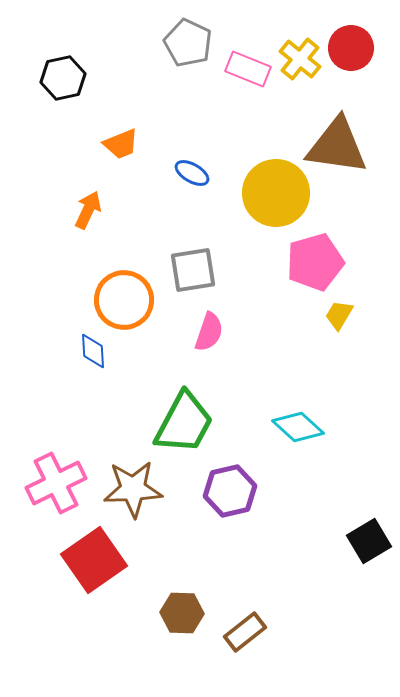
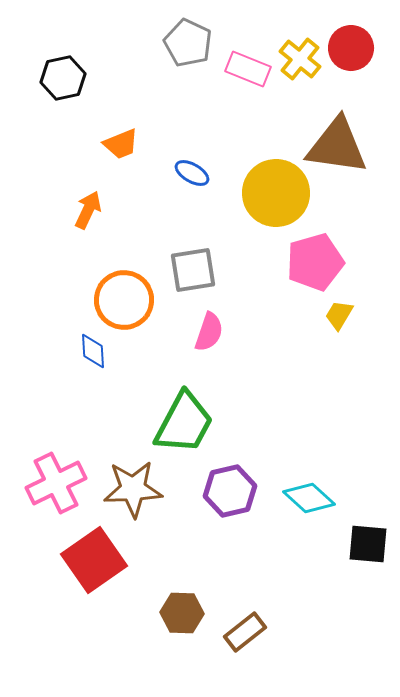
cyan diamond: moved 11 px right, 71 px down
black square: moved 1 px left, 3 px down; rotated 36 degrees clockwise
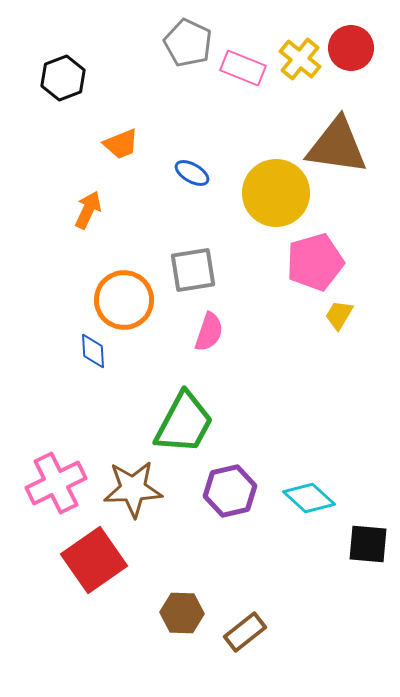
pink rectangle: moved 5 px left, 1 px up
black hexagon: rotated 9 degrees counterclockwise
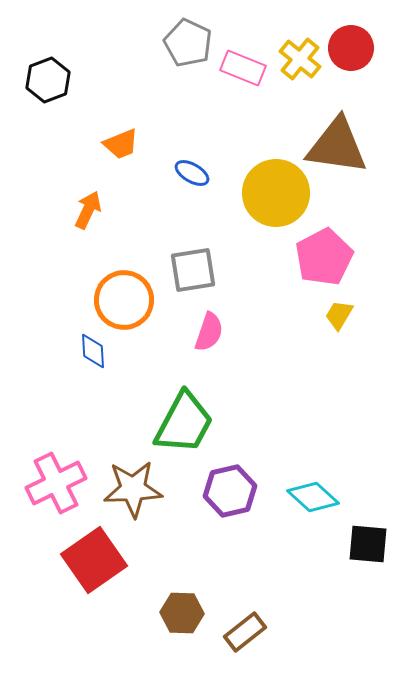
black hexagon: moved 15 px left, 2 px down
pink pentagon: moved 9 px right, 5 px up; rotated 12 degrees counterclockwise
cyan diamond: moved 4 px right, 1 px up
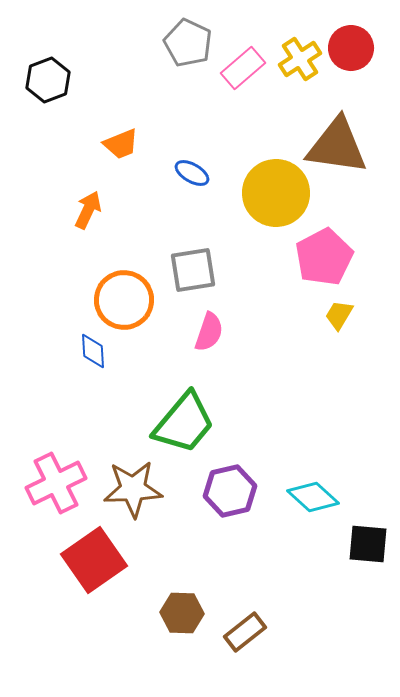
yellow cross: rotated 18 degrees clockwise
pink rectangle: rotated 63 degrees counterclockwise
green trapezoid: rotated 12 degrees clockwise
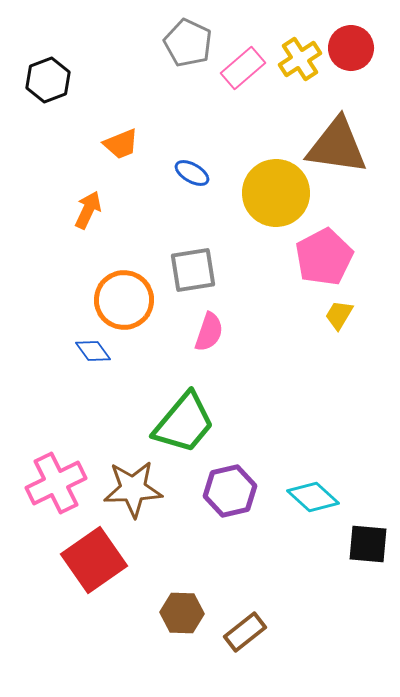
blue diamond: rotated 33 degrees counterclockwise
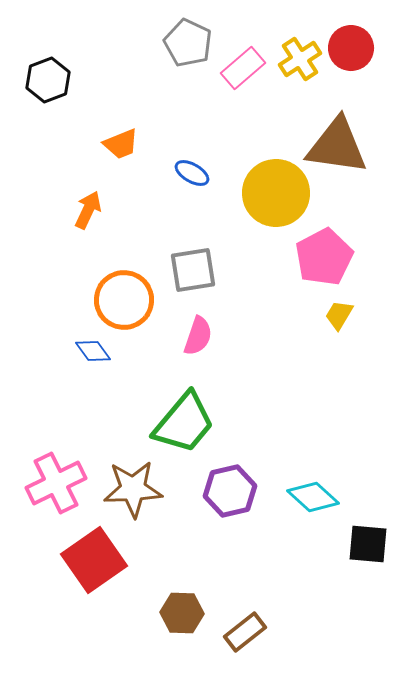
pink semicircle: moved 11 px left, 4 px down
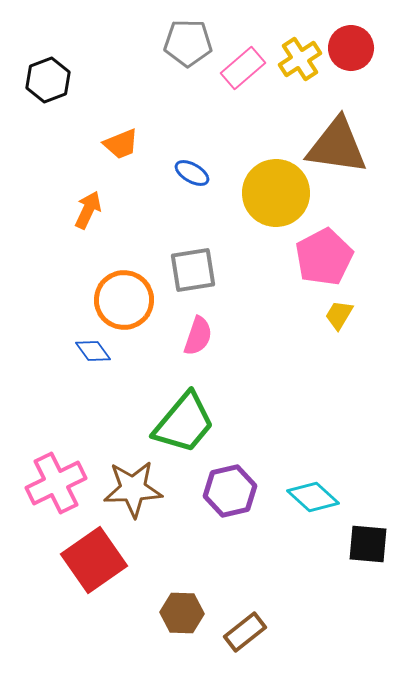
gray pentagon: rotated 24 degrees counterclockwise
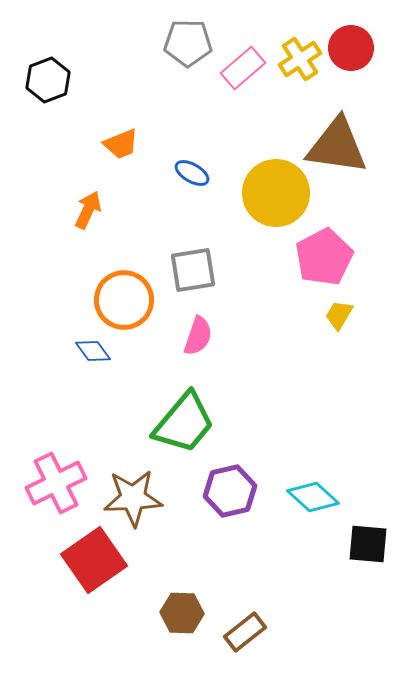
brown star: moved 9 px down
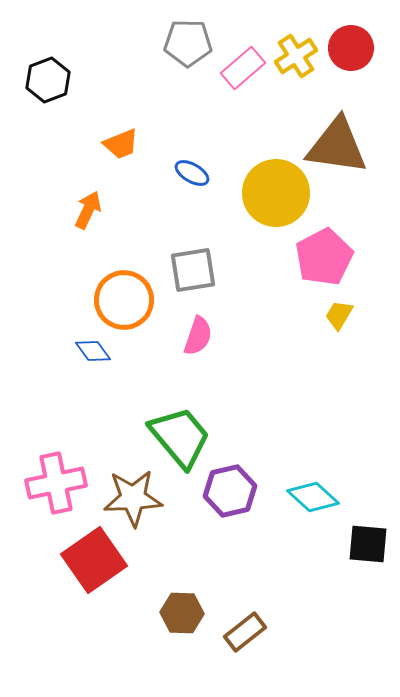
yellow cross: moved 4 px left, 3 px up
green trapezoid: moved 4 px left, 14 px down; rotated 80 degrees counterclockwise
pink cross: rotated 14 degrees clockwise
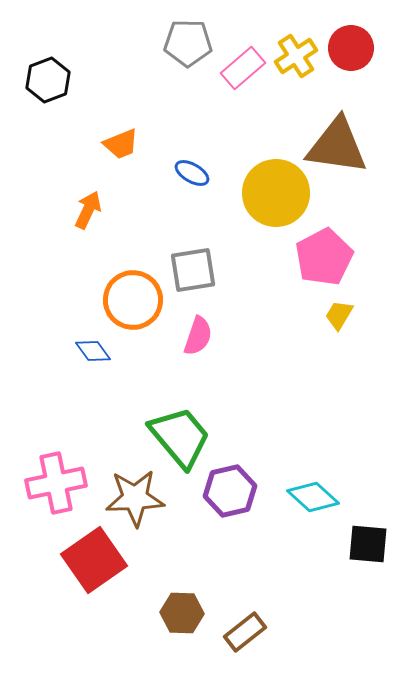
orange circle: moved 9 px right
brown star: moved 2 px right
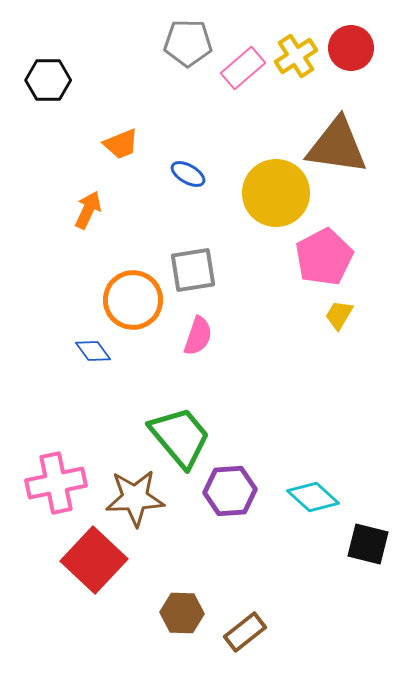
black hexagon: rotated 21 degrees clockwise
blue ellipse: moved 4 px left, 1 px down
purple hexagon: rotated 9 degrees clockwise
black square: rotated 9 degrees clockwise
red square: rotated 12 degrees counterclockwise
